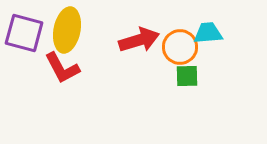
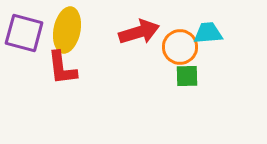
red arrow: moved 8 px up
red L-shape: rotated 21 degrees clockwise
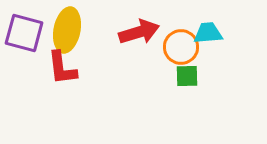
orange circle: moved 1 px right
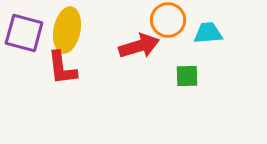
red arrow: moved 14 px down
orange circle: moved 13 px left, 27 px up
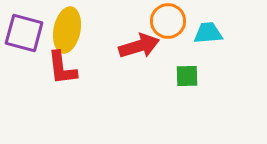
orange circle: moved 1 px down
